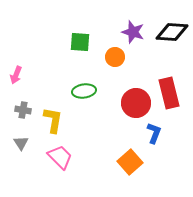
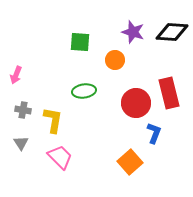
orange circle: moved 3 px down
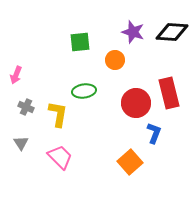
green square: rotated 10 degrees counterclockwise
gray cross: moved 3 px right, 3 px up; rotated 14 degrees clockwise
yellow L-shape: moved 5 px right, 6 px up
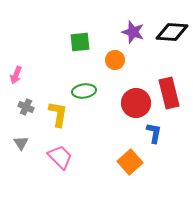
blue L-shape: rotated 10 degrees counterclockwise
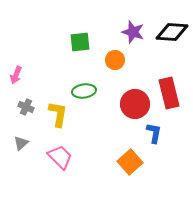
red circle: moved 1 px left, 1 px down
gray triangle: rotated 21 degrees clockwise
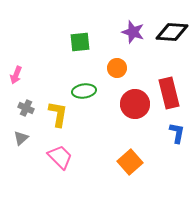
orange circle: moved 2 px right, 8 px down
gray cross: moved 1 px down
blue L-shape: moved 23 px right
gray triangle: moved 5 px up
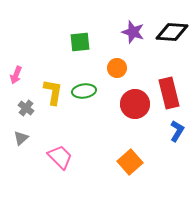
gray cross: rotated 14 degrees clockwise
yellow L-shape: moved 5 px left, 22 px up
blue L-shape: moved 2 px up; rotated 20 degrees clockwise
